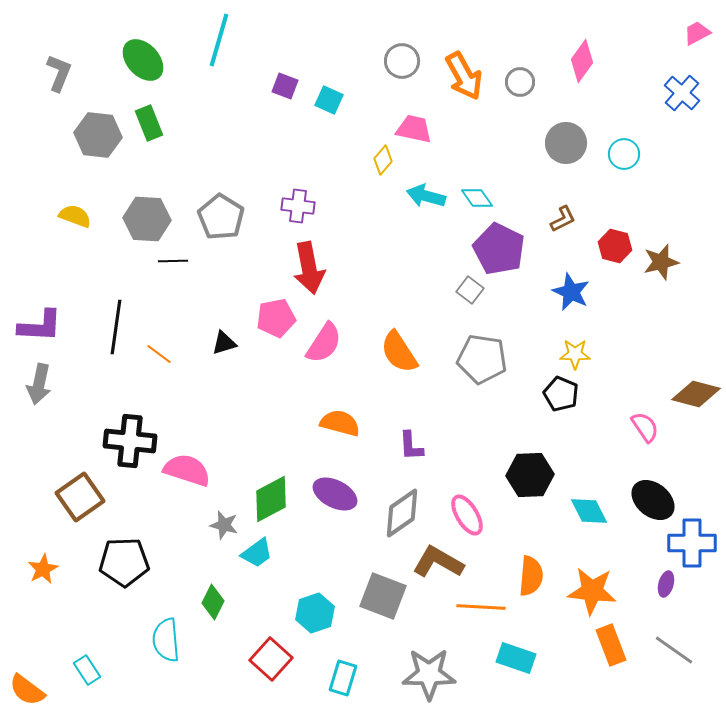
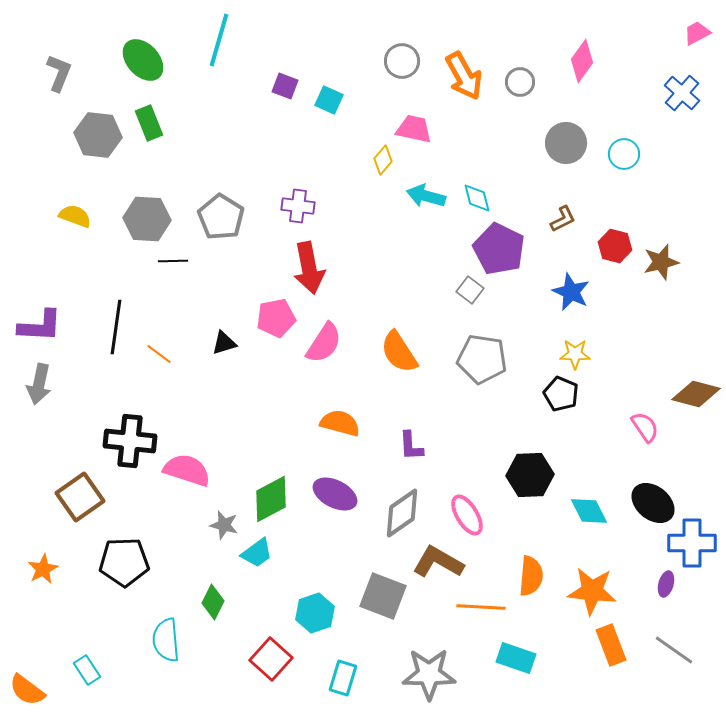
cyan diamond at (477, 198): rotated 20 degrees clockwise
black ellipse at (653, 500): moved 3 px down
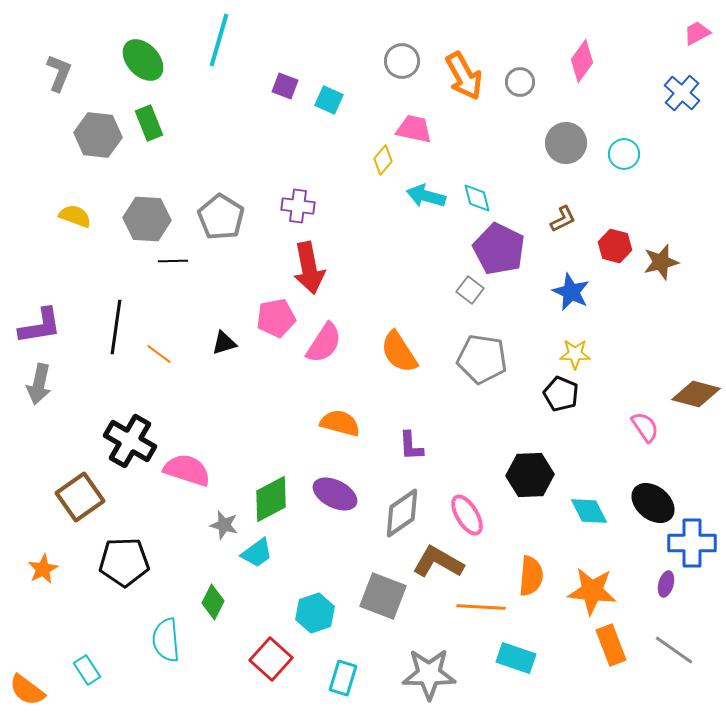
purple L-shape at (40, 326): rotated 12 degrees counterclockwise
black cross at (130, 441): rotated 24 degrees clockwise
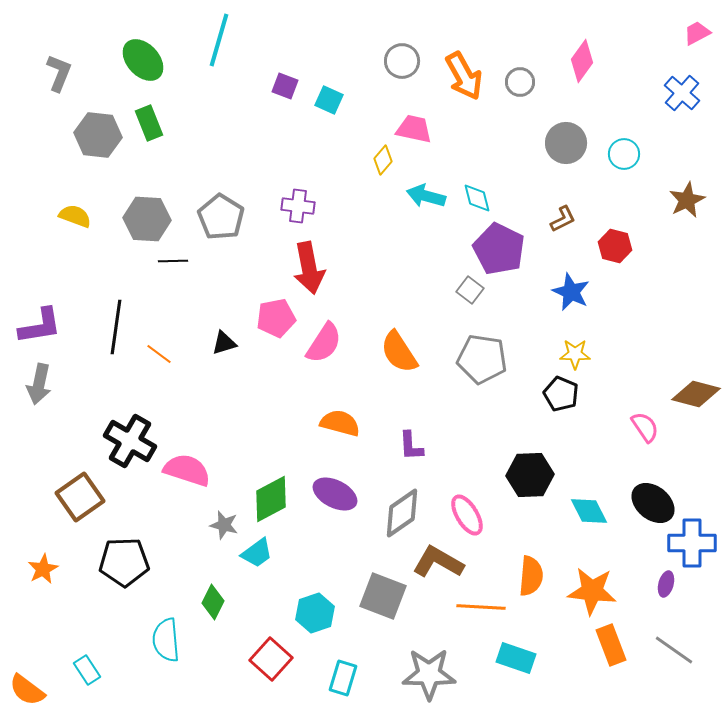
brown star at (661, 262): moved 26 px right, 62 px up; rotated 12 degrees counterclockwise
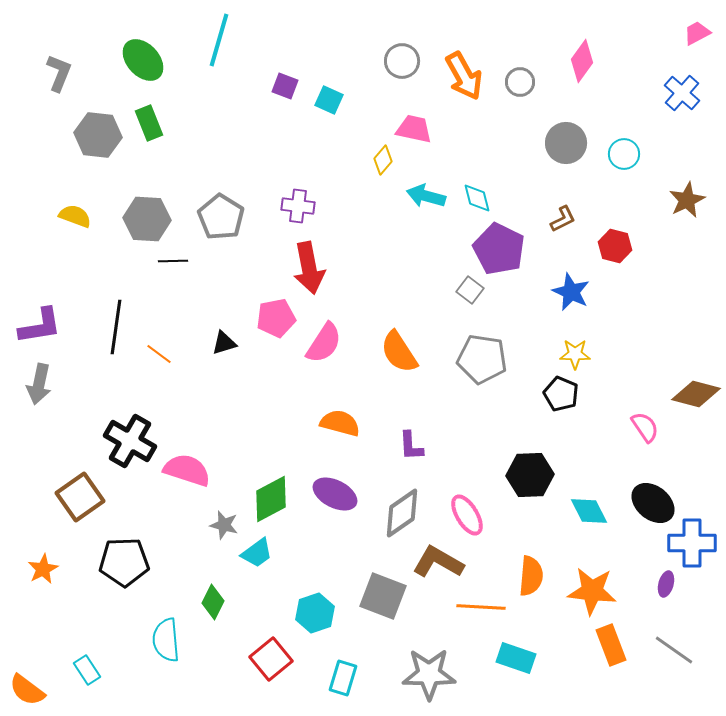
red square at (271, 659): rotated 9 degrees clockwise
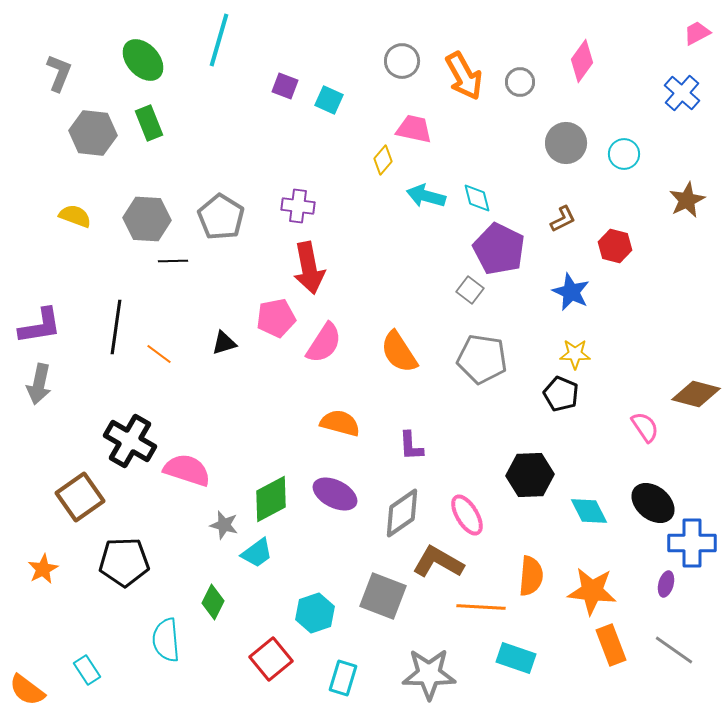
gray hexagon at (98, 135): moved 5 px left, 2 px up
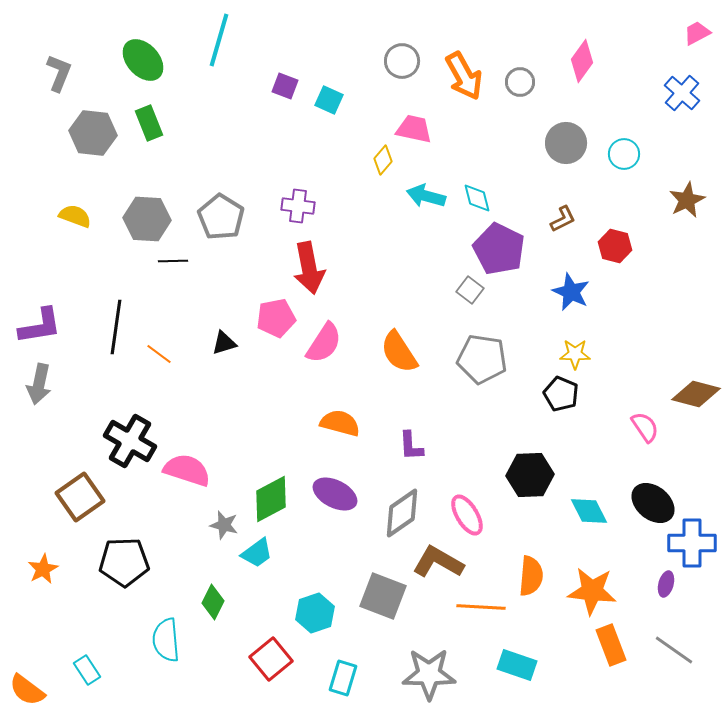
cyan rectangle at (516, 658): moved 1 px right, 7 px down
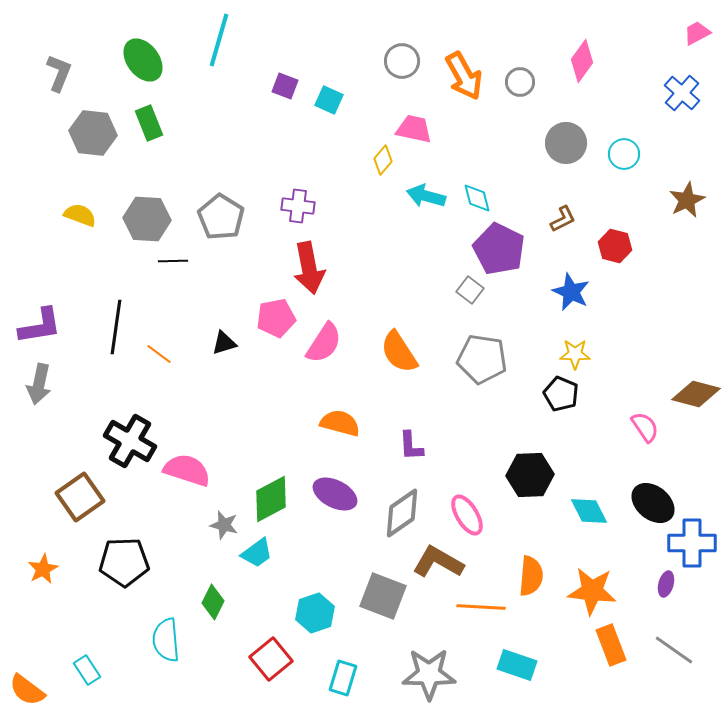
green ellipse at (143, 60): rotated 6 degrees clockwise
yellow semicircle at (75, 216): moved 5 px right, 1 px up
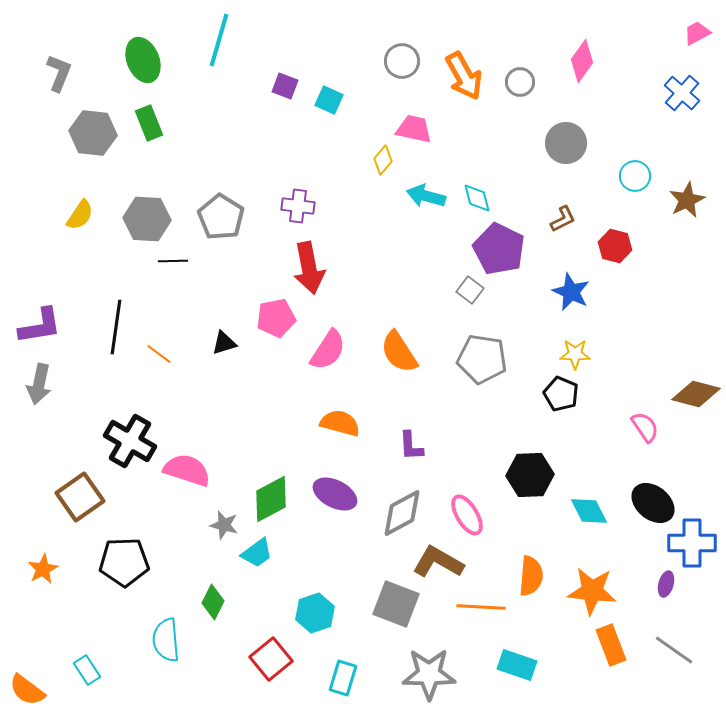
green ellipse at (143, 60): rotated 15 degrees clockwise
cyan circle at (624, 154): moved 11 px right, 22 px down
yellow semicircle at (80, 215): rotated 104 degrees clockwise
pink semicircle at (324, 343): moved 4 px right, 7 px down
gray diamond at (402, 513): rotated 6 degrees clockwise
gray square at (383, 596): moved 13 px right, 8 px down
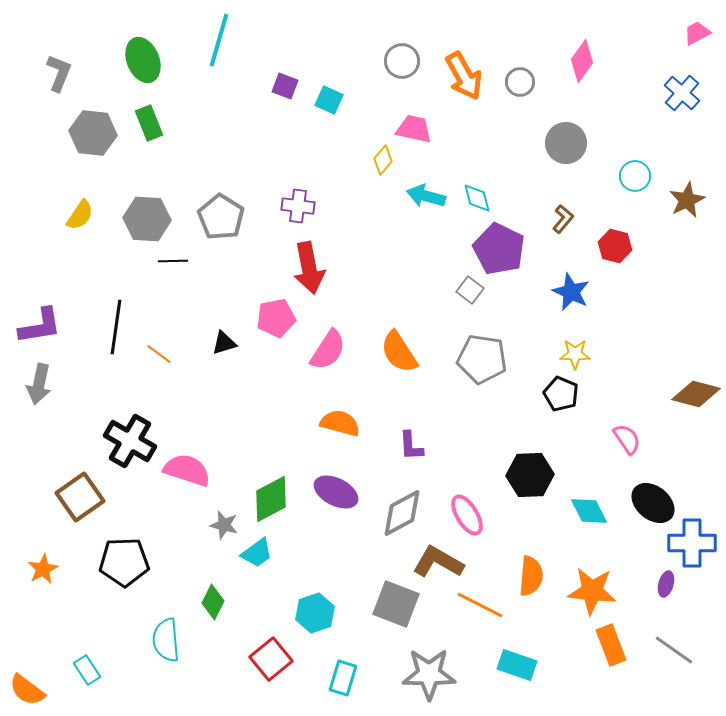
brown L-shape at (563, 219): rotated 24 degrees counterclockwise
pink semicircle at (645, 427): moved 18 px left, 12 px down
purple ellipse at (335, 494): moved 1 px right, 2 px up
orange line at (481, 607): moved 1 px left, 2 px up; rotated 24 degrees clockwise
